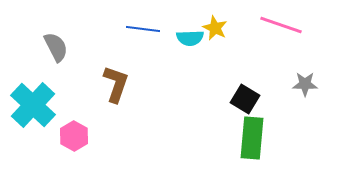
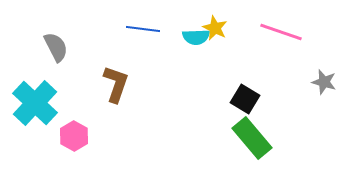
pink line: moved 7 px down
cyan semicircle: moved 6 px right, 1 px up
gray star: moved 19 px right, 2 px up; rotated 15 degrees clockwise
cyan cross: moved 2 px right, 2 px up
green rectangle: rotated 45 degrees counterclockwise
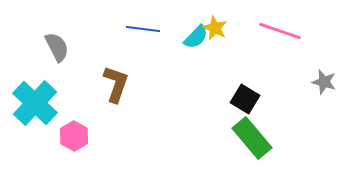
pink line: moved 1 px left, 1 px up
cyan semicircle: rotated 44 degrees counterclockwise
gray semicircle: moved 1 px right
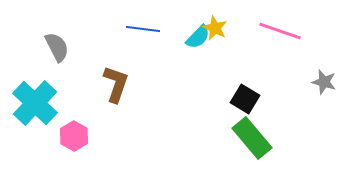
cyan semicircle: moved 2 px right
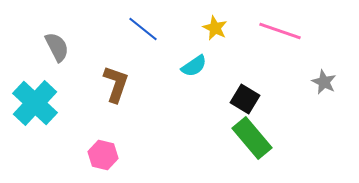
blue line: rotated 32 degrees clockwise
cyan semicircle: moved 4 px left, 29 px down; rotated 12 degrees clockwise
gray star: rotated 10 degrees clockwise
pink hexagon: moved 29 px right, 19 px down; rotated 16 degrees counterclockwise
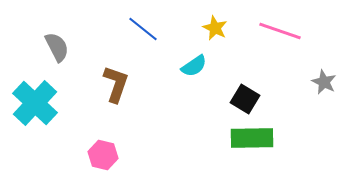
green rectangle: rotated 51 degrees counterclockwise
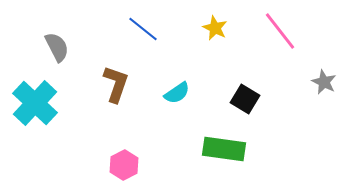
pink line: rotated 33 degrees clockwise
cyan semicircle: moved 17 px left, 27 px down
green rectangle: moved 28 px left, 11 px down; rotated 9 degrees clockwise
pink hexagon: moved 21 px right, 10 px down; rotated 20 degrees clockwise
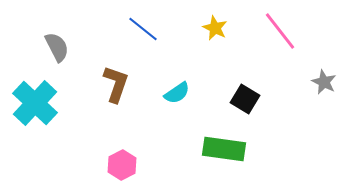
pink hexagon: moved 2 px left
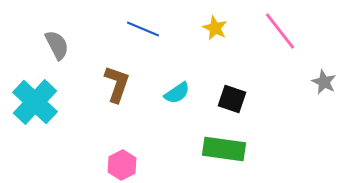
blue line: rotated 16 degrees counterclockwise
gray semicircle: moved 2 px up
brown L-shape: moved 1 px right
black square: moved 13 px left; rotated 12 degrees counterclockwise
cyan cross: moved 1 px up
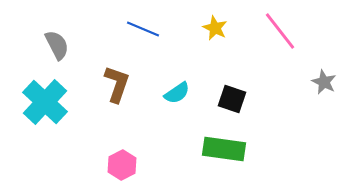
cyan cross: moved 10 px right
